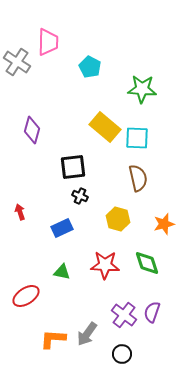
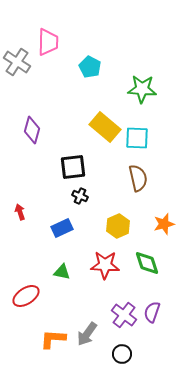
yellow hexagon: moved 7 px down; rotated 20 degrees clockwise
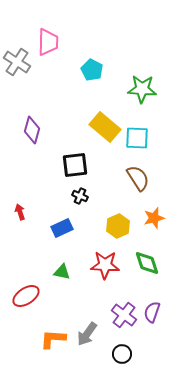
cyan pentagon: moved 2 px right, 3 px down
black square: moved 2 px right, 2 px up
brown semicircle: rotated 20 degrees counterclockwise
orange star: moved 10 px left, 6 px up
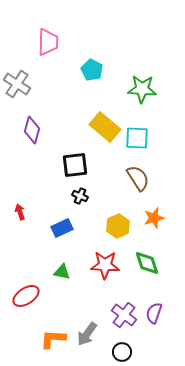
gray cross: moved 22 px down
purple semicircle: moved 2 px right, 1 px down
black circle: moved 2 px up
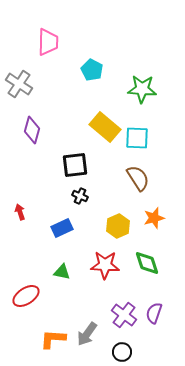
gray cross: moved 2 px right
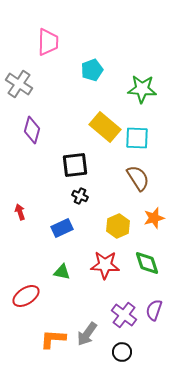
cyan pentagon: rotated 25 degrees clockwise
purple semicircle: moved 3 px up
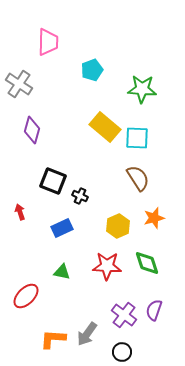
black square: moved 22 px left, 16 px down; rotated 28 degrees clockwise
red star: moved 2 px right, 1 px down
red ellipse: rotated 12 degrees counterclockwise
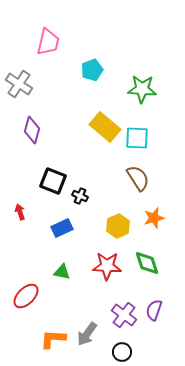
pink trapezoid: rotated 12 degrees clockwise
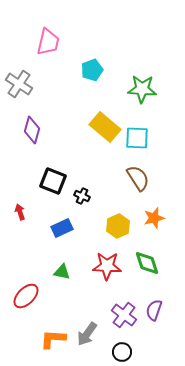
black cross: moved 2 px right
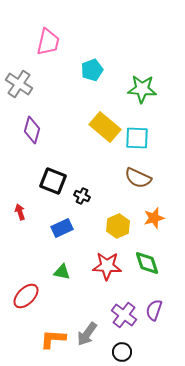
brown semicircle: rotated 148 degrees clockwise
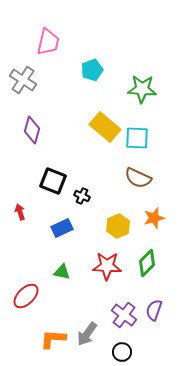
gray cross: moved 4 px right, 4 px up
green diamond: rotated 64 degrees clockwise
